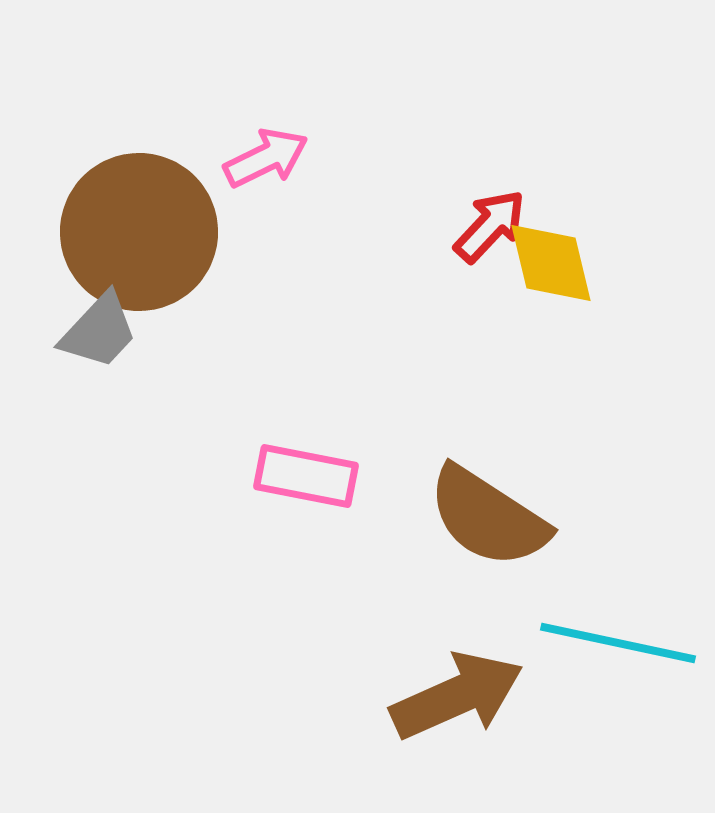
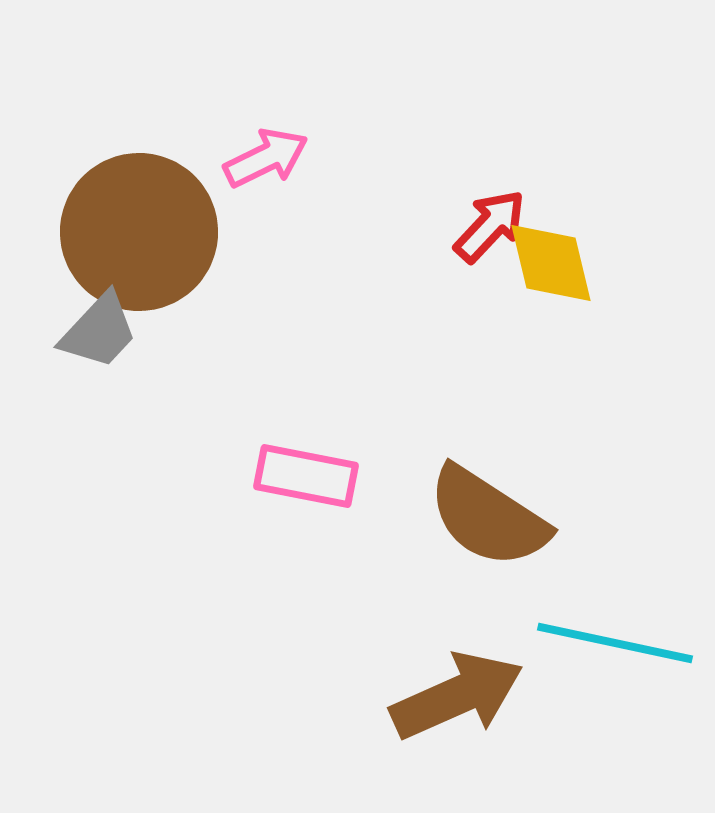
cyan line: moved 3 px left
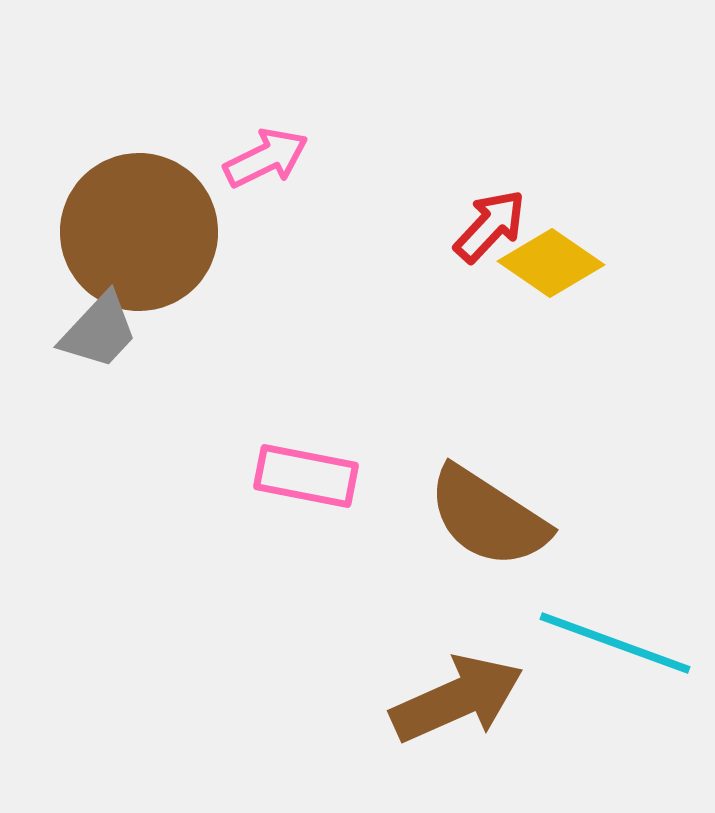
yellow diamond: rotated 42 degrees counterclockwise
cyan line: rotated 8 degrees clockwise
brown arrow: moved 3 px down
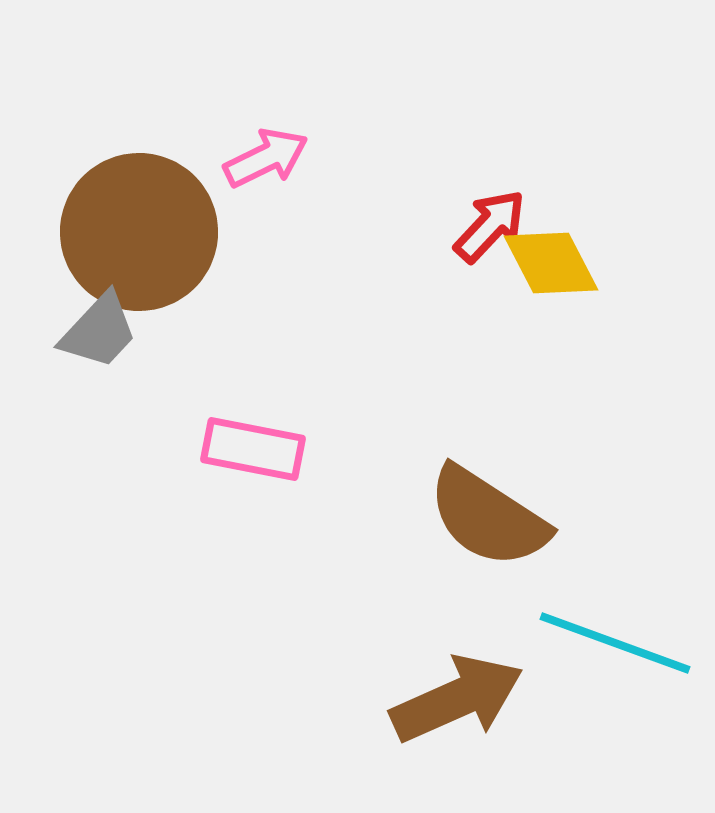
yellow diamond: rotated 28 degrees clockwise
pink rectangle: moved 53 px left, 27 px up
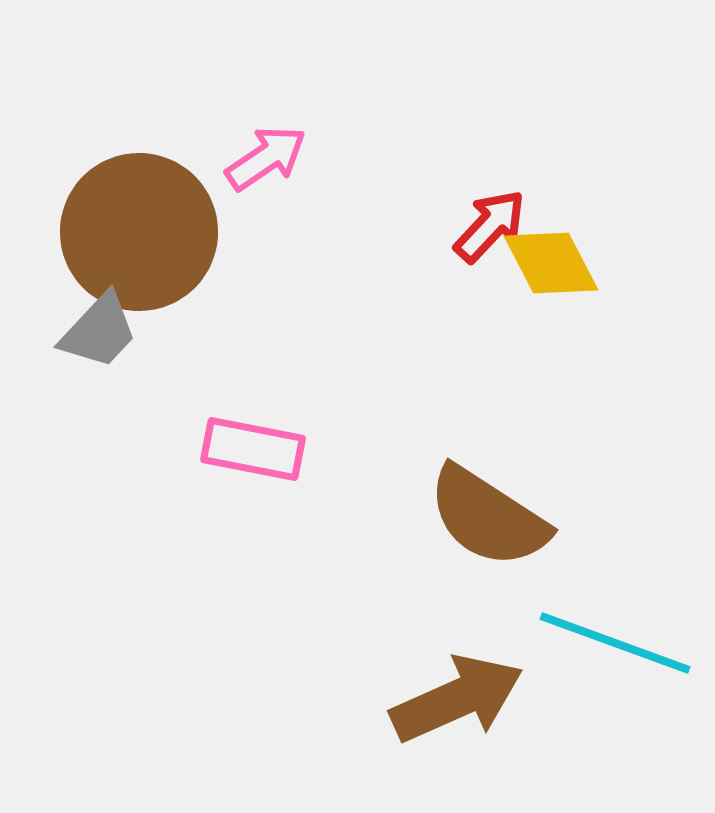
pink arrow: rotated 8 degrees counterclockwise
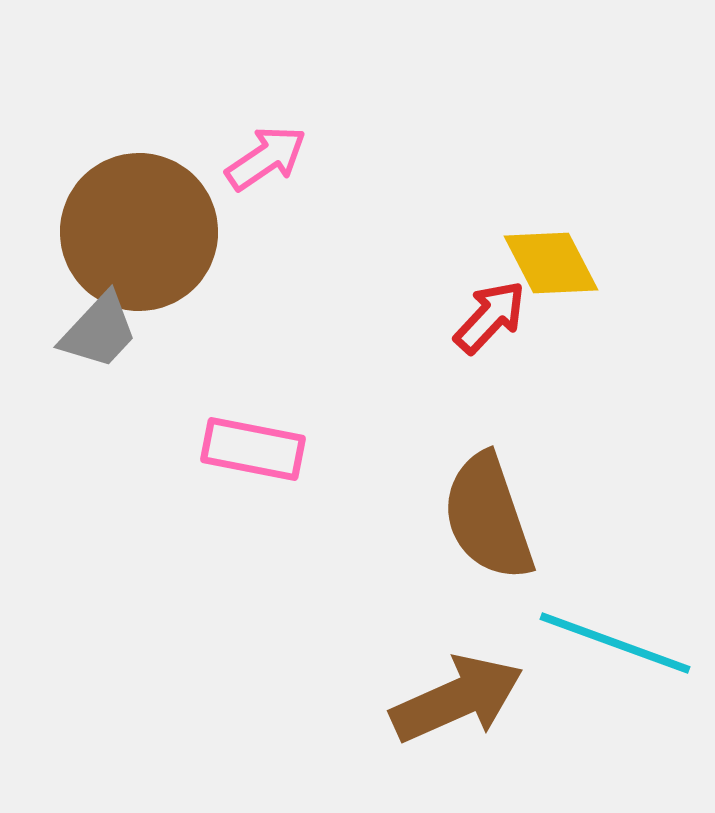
red arrow: moved 91 px down
brown semicircle: rotated 38 degrees clockwise
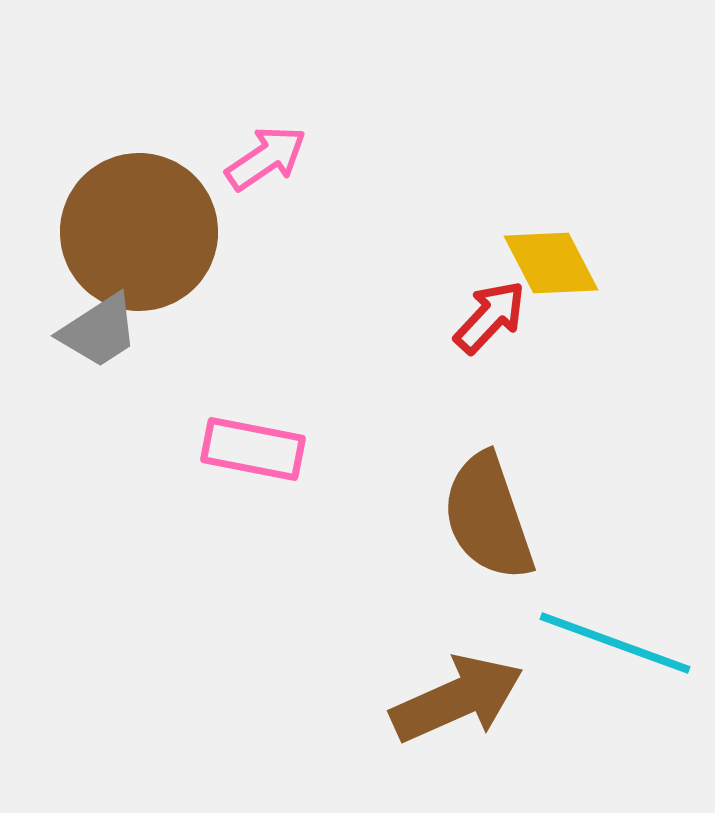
gray trapezoid: rotated 14 degrees clockwise
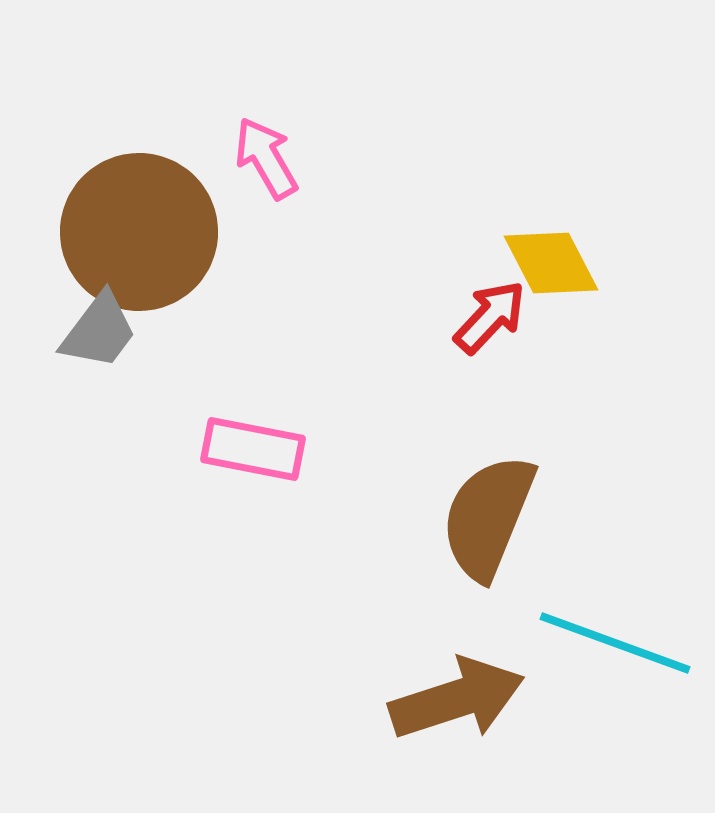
pink arrow: rotated 86 degrees counterclockwise
gray trapezoid: rotated 20 degrees counterclockwise
brown semicircle: rotated 41 degrees clockwise
brown arrow: rotated 6 degrees clockwise
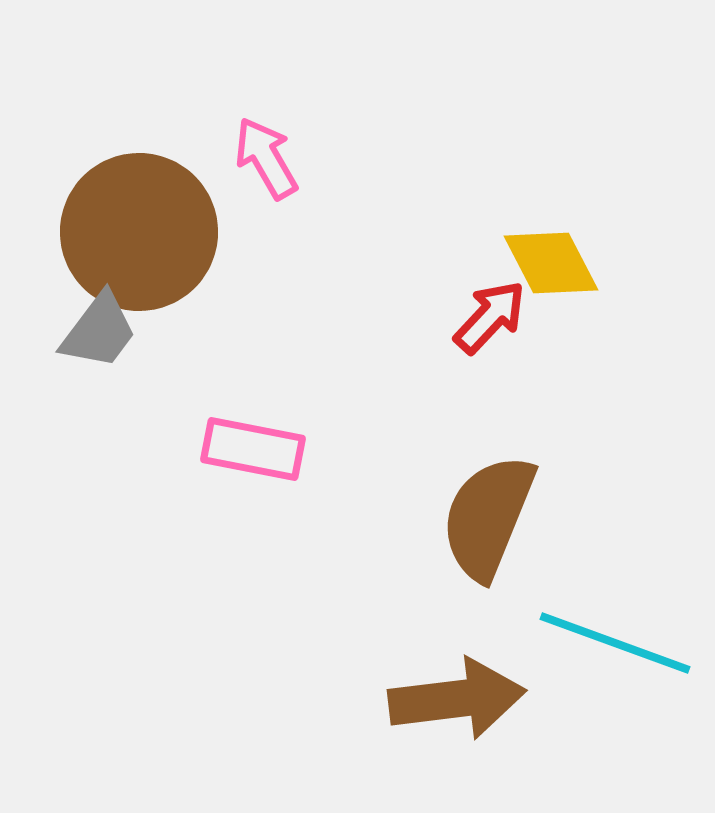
brown arrow: rotated 11 degrees clockwise
